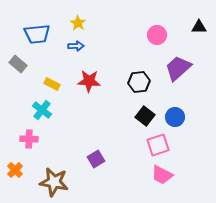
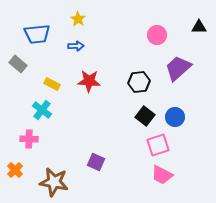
yellow star: moved 4 px up
purple square: moved 3 px down; rotated 36 degrees counterclockwise
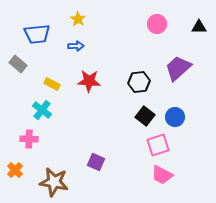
pink circle: moved 11 px up
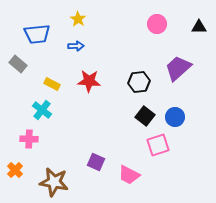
pink trapezoid: moved 33 px left
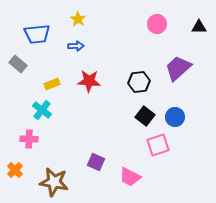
yellow rectangle: rotated 49 degrees counterclockwise
pink trapezoid: moved 1 px right, 2 px down
